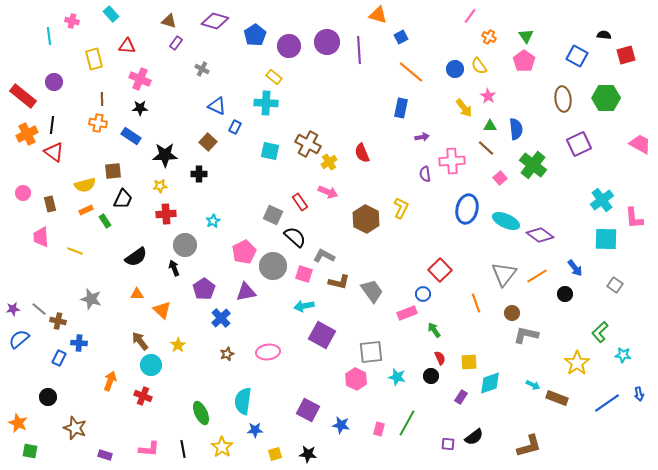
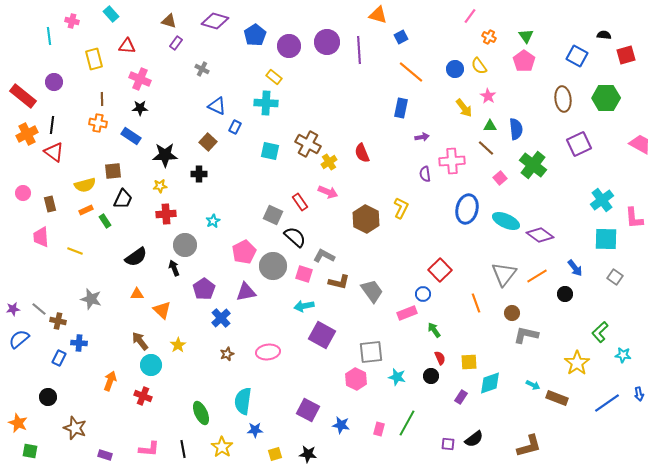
gray square at (615, 285): moved 8 px up
black semicircle at (474, 437): moved 2 px down
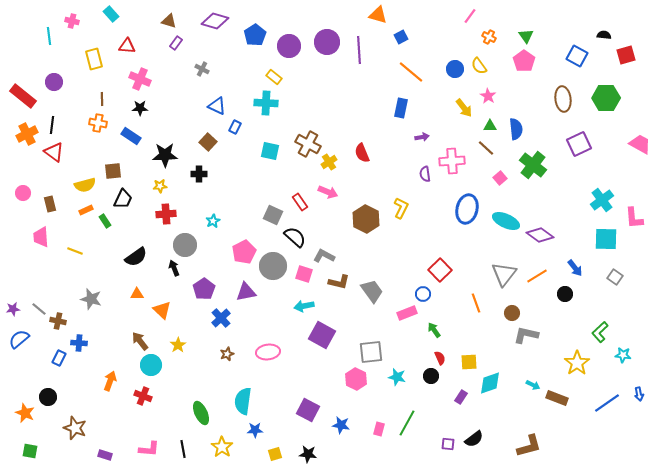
orange star at (18, 423): moved 7 px right, 10 px up
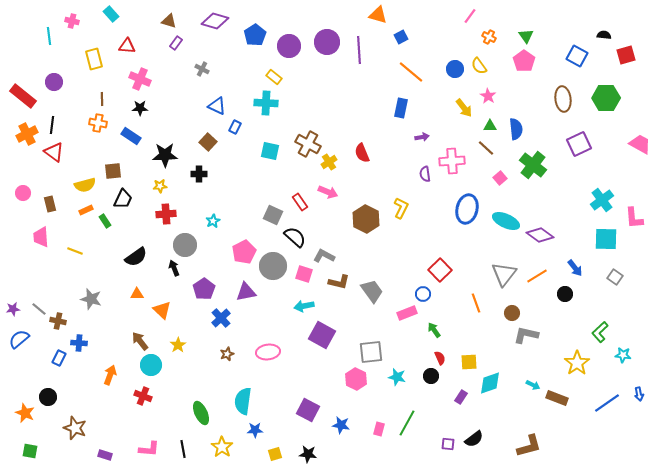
orange arrow at (110, 381): moved 6 px up
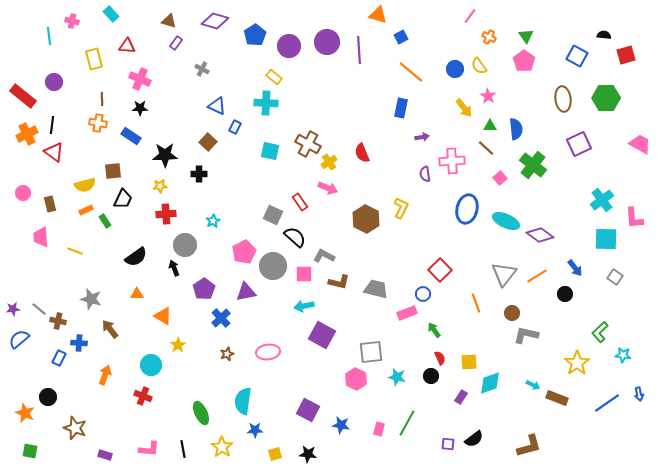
pink arrow at (328, 192): moved 4 px up
pink square at (304, 274): rotated 18 degrees counterclockwise
gray trapezoid at (372, 291): moved 4 px right, 2 px up; rotated 40 degrees counterclockwise
orange triangle at (162, 310): moved 1 px right, 6 px down; rotated 12 degrees counterclockwise
brown arrow at (140, 341): moved 30 px left, 12 px up
orange arrow at (110, 375): moved 5 px left
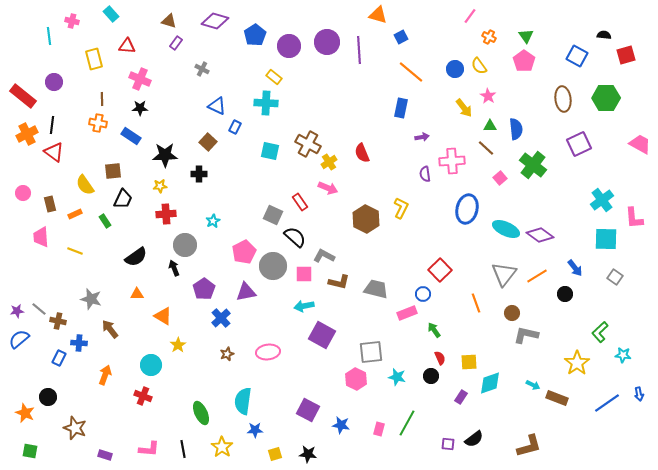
yellow semicircle at (85, 185): rotated 70 degrees clockwise
orange rectangle at (86, 210): moved 11 px left, 4 px down
cyan ellipse at (506, 221): moved 8 px down
purple star at (13, 309): moved 4 px right, 2 px down
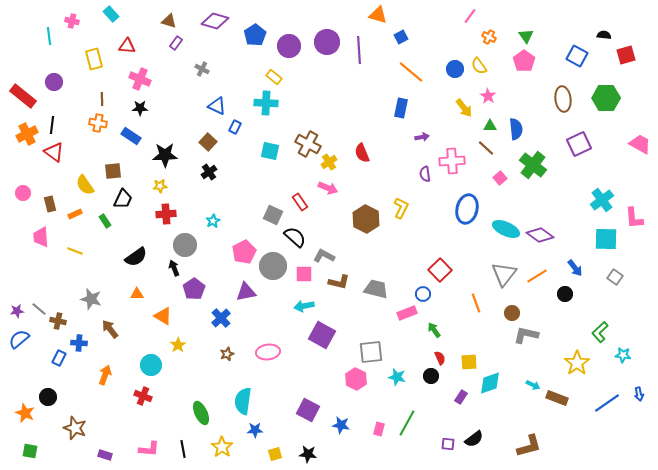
black cross at (199, 174): moved 10 px right, 2 px up; rotated 35 degrees counterclockwise
purple pentagon at (204, 289): moved 10 px left
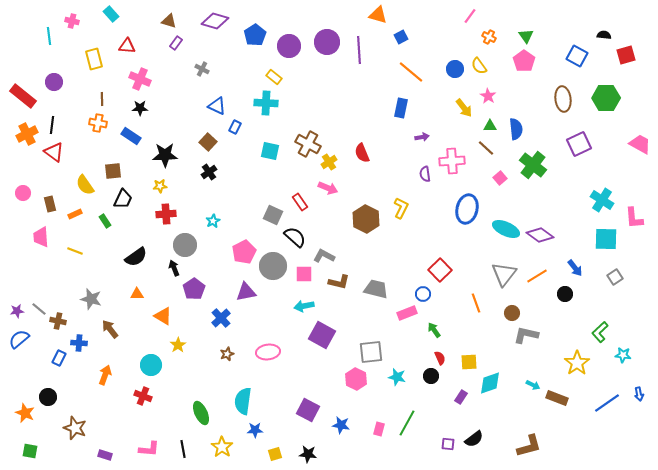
cyan cross at (602, 200): rotated 20 degrees counterclockwise
gray square at (615, 277): rotated 21 degrees clockwise
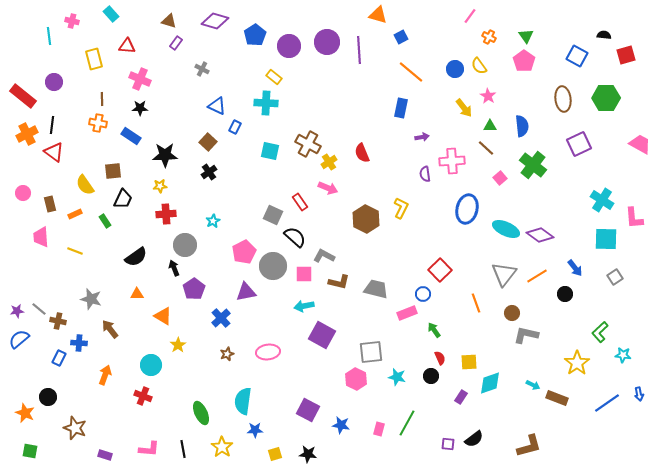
blue semicircle at (516, 129): moved 6 px right, 3 px up
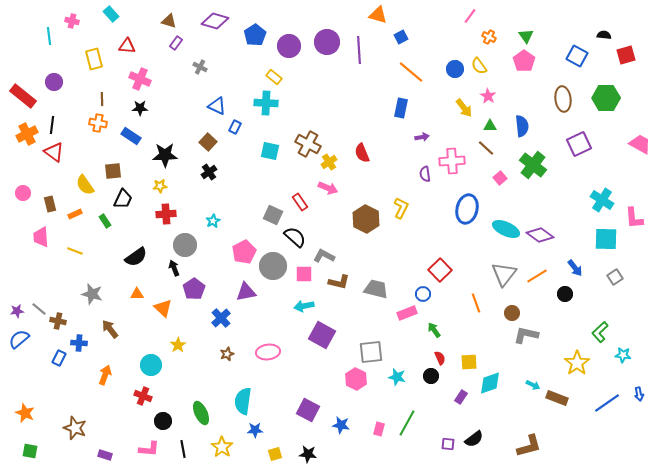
gray cross at (202, 69): moved 2 px left, 2 px up
gray star at (91, 299): moved 1 px right, 5 px up
orange triangle at (163, 316): moved 8 px up; rotated 12 degrees clockwise
black circle at (48, 397): moved 115 px right, 24 px down
